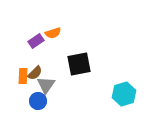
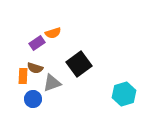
purple rectangle: moved 1 px right, 2 px down
black square: rotated 25 degrees counterclockwise
brown semicircle: moved 5 px up; rotated 63 degrees clockwise
gray triangle: moved 6 px right, 2 px up; rotated 36 degrees clockwise
blue circle: moved 5 px left, 2 px up
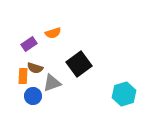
purple rectangle: moved 8 px left, 1 px down
blue circle: moved 3 px up
